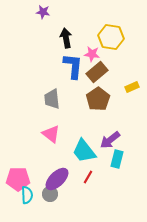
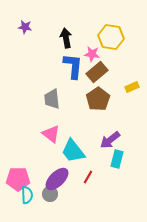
purple star: moved 18 px left, 15 px down
cyan trapezoid: moved 11 px left
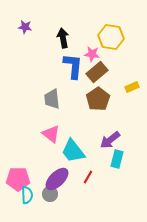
black arrow: moved 3 px left
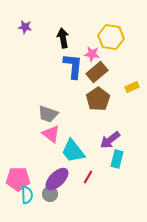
gray trapezoid: moved 4 px left, 15 px down; rotated 65 degrees counterclockwise
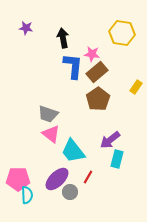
purple star: moved 1 px right, 1 px down
yellow hexagon: moved 11 px right, 4 px up
yellow rectangle: moved 4 px right; rotated 32 degrees counterclockwise
gray circle: moved 20 px right, 2 px up
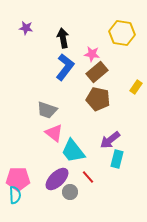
blue L-shape: moved 8 px left, 1 px down; rotated 32 degrees clockwise
brown pentagon: rotated 25 degrees counterclockwise
gray trapezoid: moved 1 px left, 4 px up
pink triangle: moved 3 px right, 1 px up
red line: rotated 72 degrees counterclockwise
cyan semicircle: moved 12 px left
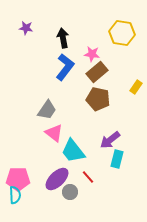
gray trapezoid: rotated 75 degrees counterclockwise
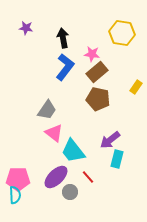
purple ellipse: moved 1 px left, 2 px up
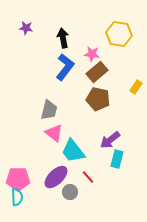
yellow hexagon: moved 3 px left, 1 px down
gray trapezoid: moved 2 px right; rotated 20 degrees counterclockwise
cyan semicircle: moved 2 px right, 2 px down
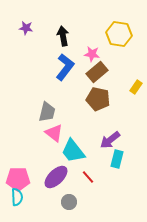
black arrow: moved 2 px up
gray trapezoid: moved 2 px left, 2 px down
gray circle: moved 1 px left, 10 px down
